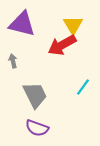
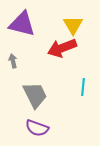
red arrow: moved 3 px down; rotated 8 degrees clockwise
cyan line: rotated 30 degrees counterclockwise
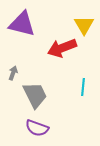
yellow triangle: moved 11 px right
gray arrow: moved 12 px down; rotated 32 degrees clockwise
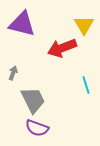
cyan line: moved 3 px right, 2 px up; rotated 24 degrees counterclockwise
gray trapezoid: moved 2 px left, 5 px down
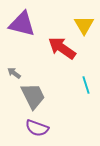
red arrow: rotated 56 degrees clockwise
gray arrow: moved 1 px right; rotated 72 degrees counterclockwise
gray trapezoid: moved 4 px up
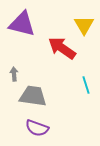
gray arrow: moved 1 px down; rotated 48 degrees clockwise
gray trapezoid: rotated 56 degrees counterclockwise
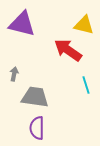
yellow triangle: rotated 45 degrees counterclockwise
red arrow: moved 6 px right, 2 px down
gray arrow: rotated 16 degrees clockwise
gray trapezoid: moved 2 px right, 1 px down
purple semicircle: rotated 70 degrees clockwise
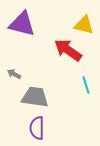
gray arrow: rotated 72 degrees counterclockwise
